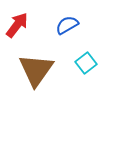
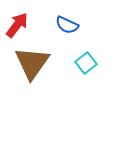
blue semicircle: rotated 125 degrees counterclockwise
brown triangle: moved 4 px left, 7 px up
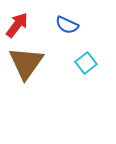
brown triangle: moved 6 px left
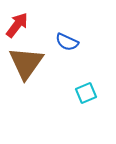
blue semicircle: moved 17 px down
cyan square: moved 30 px down; rotated 15 degrees clockwise
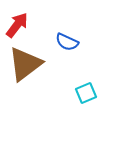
brown triangle: moved 1 px left, 1 px down; rotated 18 degrees clockwise
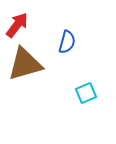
blue semicircle: rotated 100 degrees counterclockwise
brown triangle: rotated 21 degrees clockwise
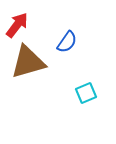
blue semicircle: rotated 20 degrees clockwise
brown triangle: moved 3 px right, 2 px up
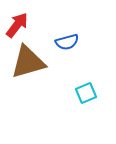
blue semicircle: rotated 40 degrees clockwise
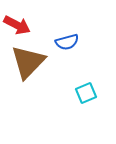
red arrow: rotated 80 degrees clockwise
brown triangle: rotated 30 degrees counterclockwise
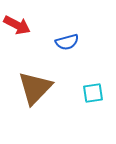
brown triangle: moved 7 px right, 26 px down
cyan square: moved 7 px right; rotated 15 degrees clockwise
